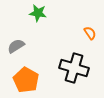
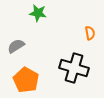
orange semicircle: rotated 24 degrees clockwise
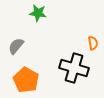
orange semicircle: moved 3 px right, 10 px down
gray semicircle: rotated 18 degrees counterclockwise
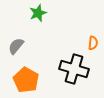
green star: rotated 30 degrees counterclockwise
orange semicircle: rotated 16 degrees clockwise
black cross: moved 1 px down
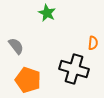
green star: moved 9 px right; rotated 24 degrees counterclockwise
gray semicircle: rotated 102 degrees clockwise
orange pentagon: moved 2 px right; rotated 10 degrees counterclockwise
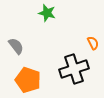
green star: rotated 12 degrees counterclockwise
orange semicircle: rotated 32 degrees counterclockwise
black cross: rotated 36 degrees counterclockwise
